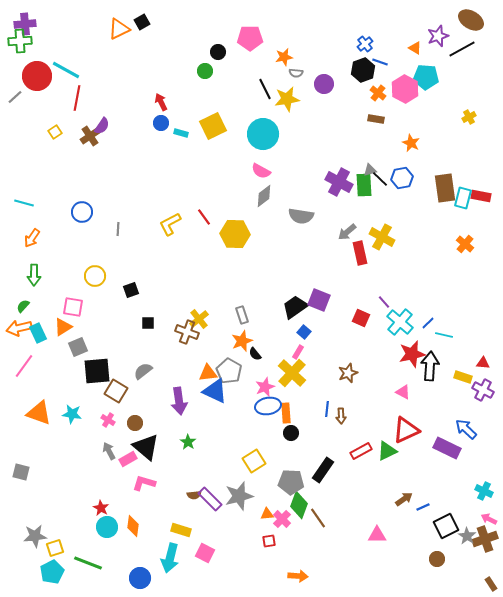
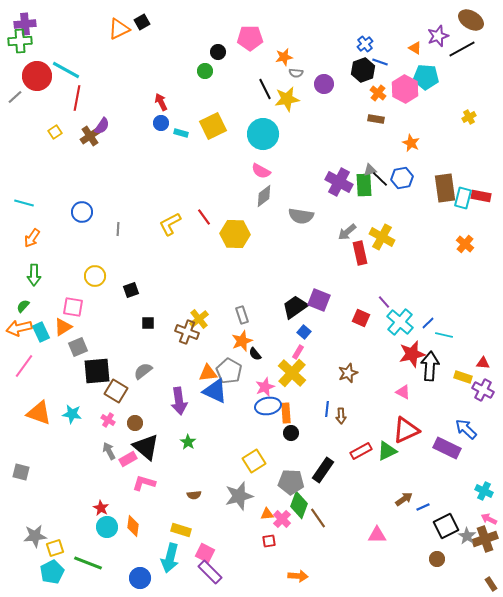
cyan rectangle at (38, 333): moved 3 px right, 1 px up
purple rectangle at (210, 499): moved 73 px down
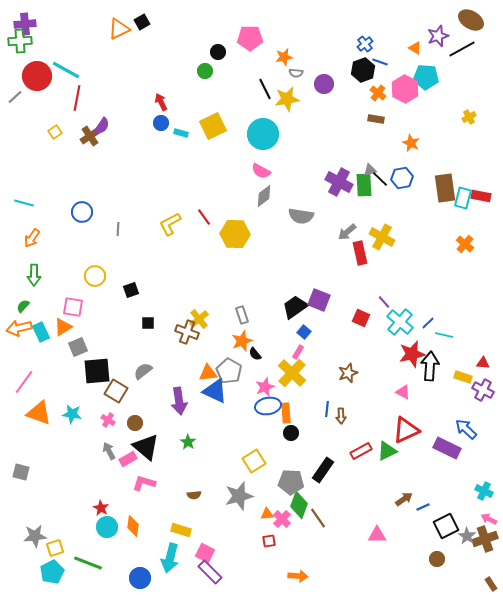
pink line at (24, 366): moved 16 px down
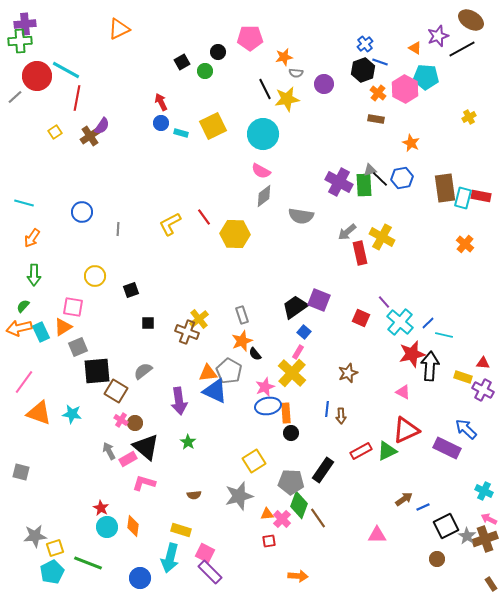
black square at (142, 22): moved 40 px right, 40 px down
pink cross at (108, 420): moved 13 px right
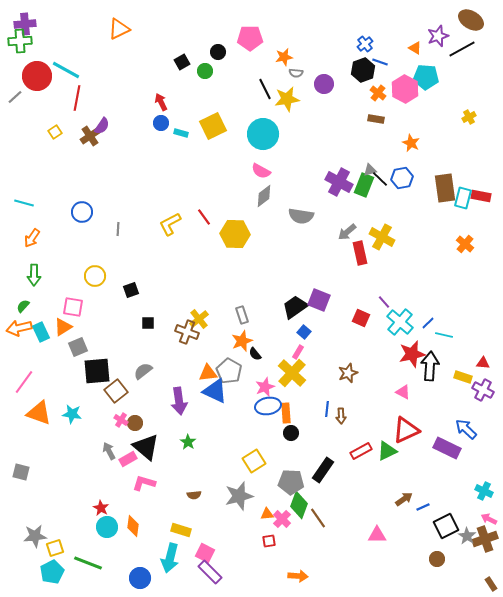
green rectangle at (364, 185): rotated 25 degrees clockwise
brown square at (116, 391): rotated 20 degrees clockwise
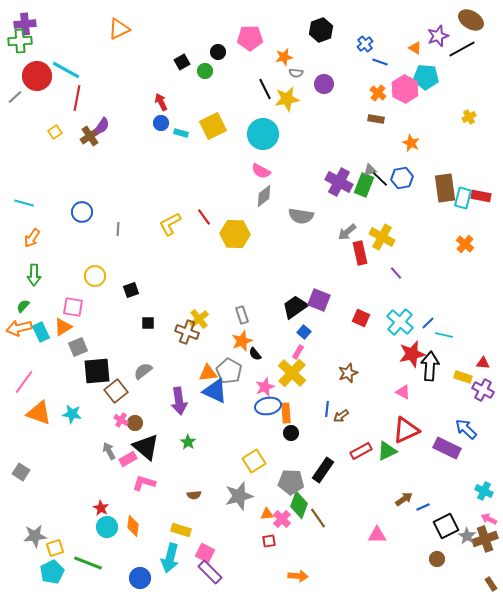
black hexagon at (363, 70): moved 42 px left, 40 px up
purple line at (384, 302): moved 12 px right, 29 px up
brown arrow at (341, 416): rotated 56 degrees clockwise
gray square at (21, 472): rotated 18 degrees clockwise
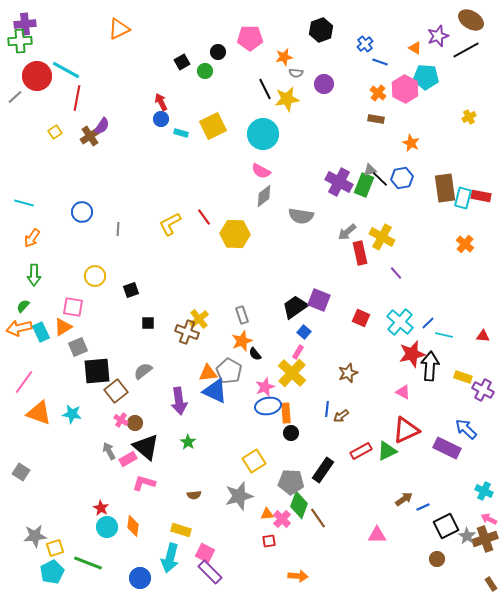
black line at (462, 49): moved 4 px right, 1 px down
blue circle at (161, 123): moved 4 px up
red triangle at (483, 363): moved 27 px up
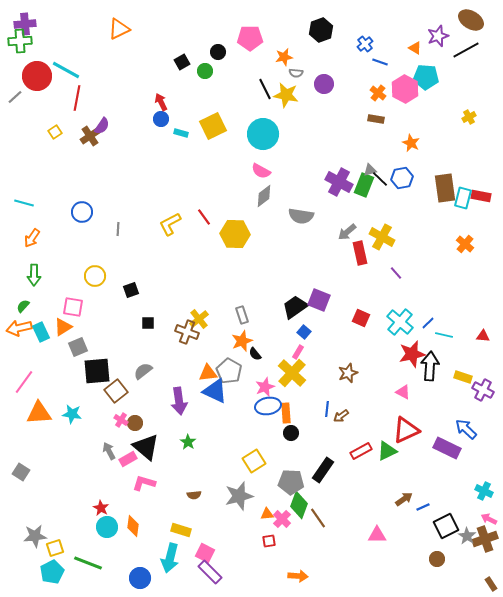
yellow star at (287, 99): moved 1 px left, 4 px up; rotated 20 degrees clockwise
orange triangle at (39, 413): rotated 24 degrees counterclockwise
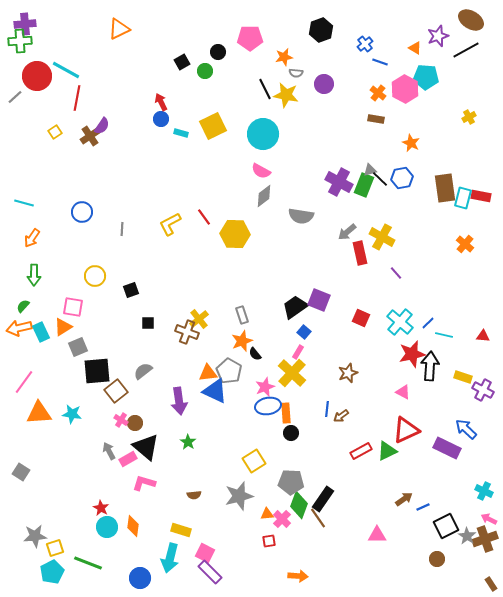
gray line at (118, 229): moved 4 px right
black rectangle at (323, 470): moved 29 px down
